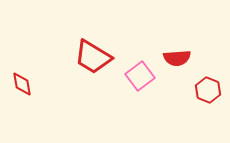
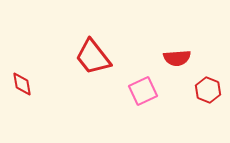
red trapezoid: rotated 21 degrees clockwise
pink square: moved 3 px right, 15 px down; rotated 12 degrees clockwise
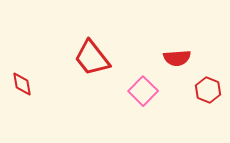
red trapezoid: moved 1 px left, 1 px down
pink square: rotated 20 degrees counterclockwise
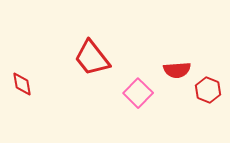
red semicircle: moved 12 px down
pink square: moved 5 px left, 2 px down
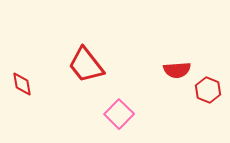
red trapezoid: moved 6 px left, 7 px down
pink square: moved 19 px left, 21 px down
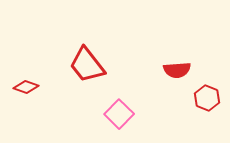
red trapezoid: moved 1 px right
red diamond: moved 4 px right, 3 px down; rotated 60 degrees counterclockwise
red hexagon: moved 1 px left, 8 px down
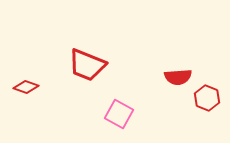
red trapezoid: rotated 30 degrees counterclockwise
red semicircle: moved 1 px right, 7 px down
pink square: rotated 16 degrees counterclockwise
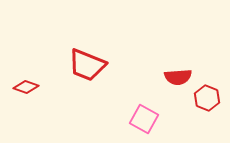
pink square: moved 25 px right, 5 px down
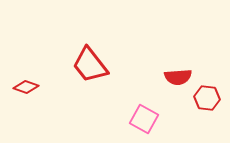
red trapezoid: moved 3 px right; rotated 30 degrees clockwise
red hexagon: rotated 15 degrees counterclockwise
